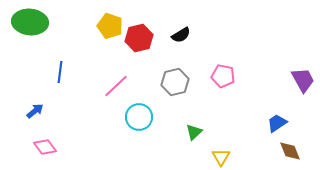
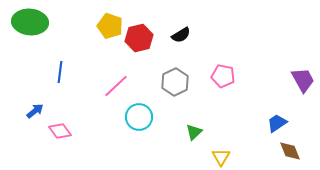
gray hexagon: rotated 12 degrees counterclockwise
pink diamond: moved 15 px right, 16 px up
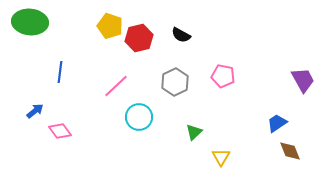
black semicircle: rotated 60 degrees clockwise
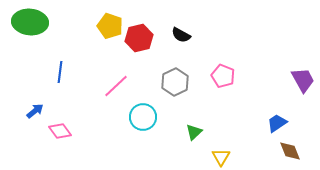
pink pentagon: rotated 10 degrees clockwise
cyan circle: moved 4 px right
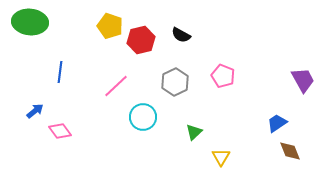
red hexagon: moved 2 px right, 2 px down
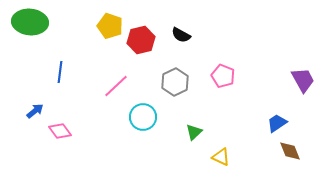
yellow triangle: rotated 36 degrees counterclockwise
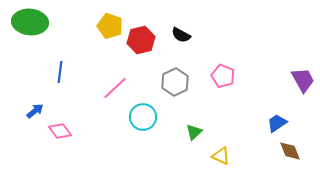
pink line: moved 1 px left, 2 px down
yellow triangle: moved 1 px up
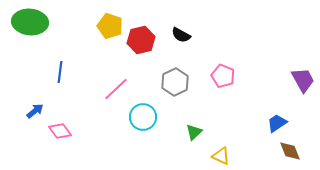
pink line: moved 1 px right, 1 px down
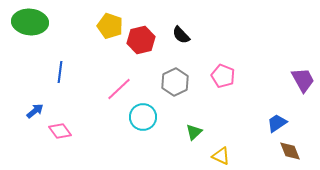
black semicircle: rotated 18 degrees clockwise
pink line: moved 3 px right
